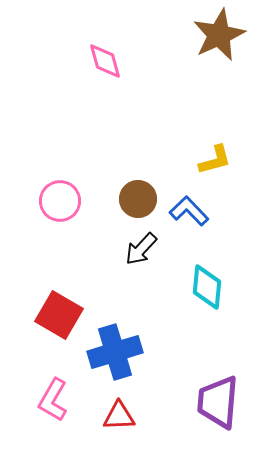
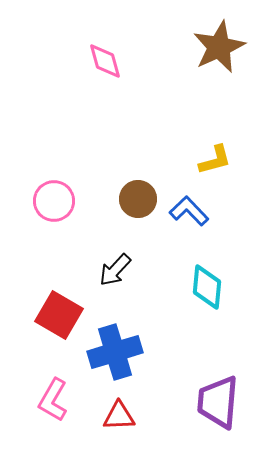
brown star: moved 12 px down
pink circle: moved 6 px left
black arrow: moved 26 px left, 21 px down
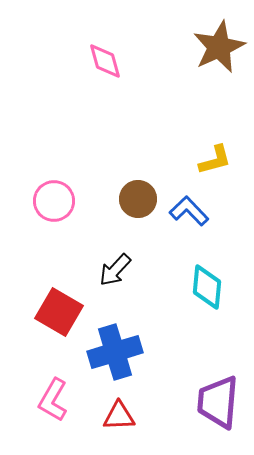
red square: moved 3 px up
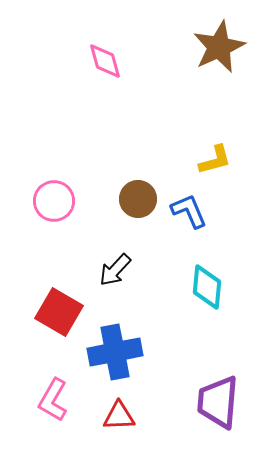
blue L-shape: rotated 21 degrees clockwise
blue cross: rotated 6 degrees clockwise
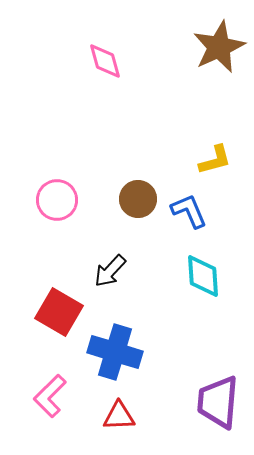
pink circle: moved 3 px right, 1 px up
black arrow: moved 5 px left, 1 px down
cyan diamond: moved 4 px left, 11 px up; rotated 9 degrees counterclockwise
blue cross: rotated 28 degrees clockwise
pink L-shape: moved 3 px left, 4 px up; rotated 15 degrees clockwise
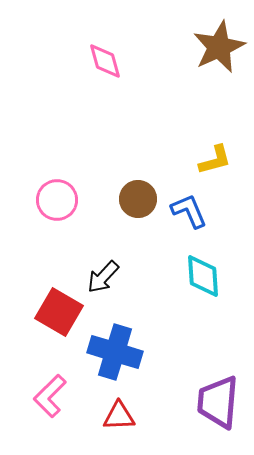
black arrow: moved 7 px left, 6 px down
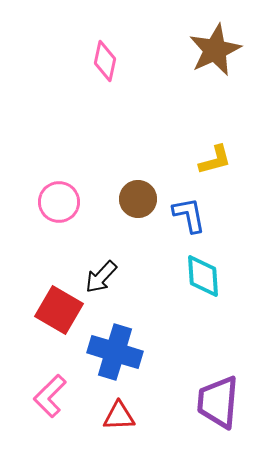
brown star: moved 4 px left, 3 px down
pink diamond: rotated 27 degrees clockwise
pink circle: moved 2 px right, 2 px down
blue L-shape: moved 4 px down; rotated 12 degrees clockwise
black arrow: moved 2 px left
red square: moved 2 px up
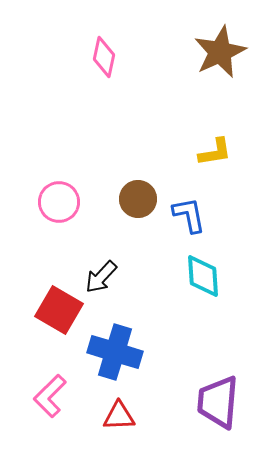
brown star: moved 5 px right, 2 px down
pink diamond: moved 1 px left, 4 px up
yellow L-shape: moved 8 px up; rotated 6 degrees clockwise
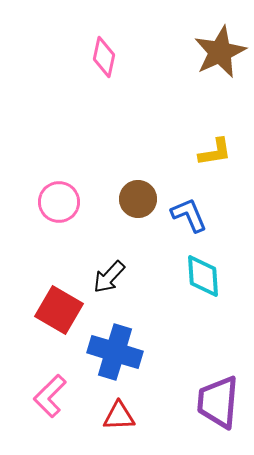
blue L-shape: rotated 12 degrees counterclockwise
black arrow: moved 8 px right
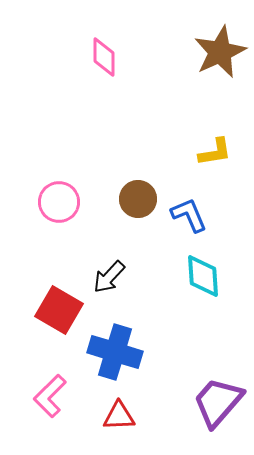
pink diamond: rotated 12 degrees counterclockwise
purple trapezoid: rotated 36 degrees clockwise
